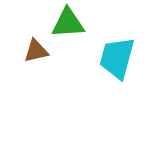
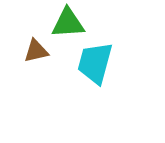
cyan trapezoid: moved 22 px left, 5 px down
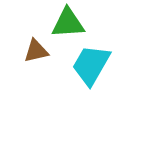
cyan trapezoid: moved 4 px left, 2 px down; rotated 15 degrees clockwise
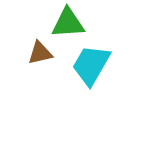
brown triangle: moved 4 px right, 2 px down
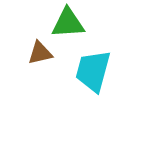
cyan trapezoid: moved 2 px right, 6 px down; rotated 15 degrees counterclockwise
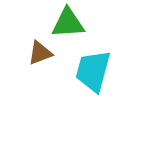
brown triangle: rotated 8 degrees counterclockwise
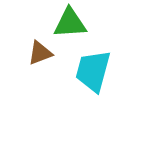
green triangle: moved 2 px right
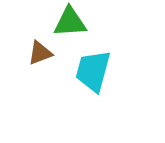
green triangle: moved 1 px up
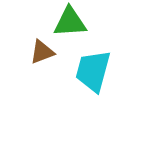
brown triangle: moved 2 px right, 1 px up
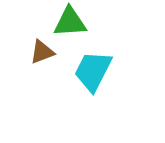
cyan trapezoid: rotated 12 degrees clockwise
